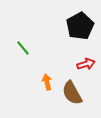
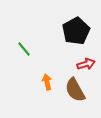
black pentagon: moved 4 px left, 5 px down
green line: moved 1 px right, 1 px down
brown semicircle: moved 3 px right, 3 px up
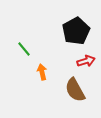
red arrow: moved 3 px up
orange arrow: moved 5 px left, 10 px up
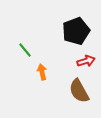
black pentagon: rotated 8 degrees clockwise
green line: moved 1 px right, 1 px down
brown semicircle: moved 4 px right, 1 px down
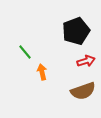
green line: moved 2 px down
brown semicircle: moved 4 px right; rotated 80 degrees counterclockwise
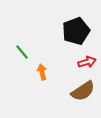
green line: moved 3 px left
red arrow: moved 1 px right, 1 px down
brown semicircle: rotated 15 degrees counterclockwise
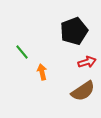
black pentagon: moved 2 px left
